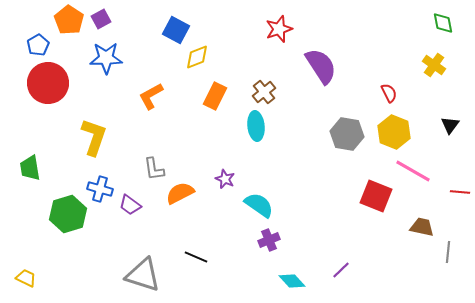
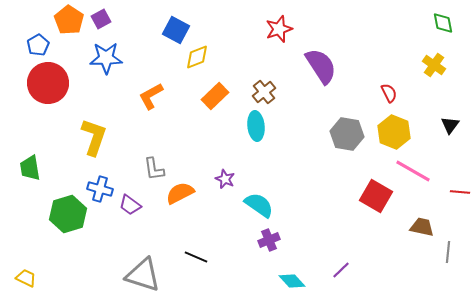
orange rectangle: rotated 20 degrees clockwise
red square: rotated 8 degrees clockwise
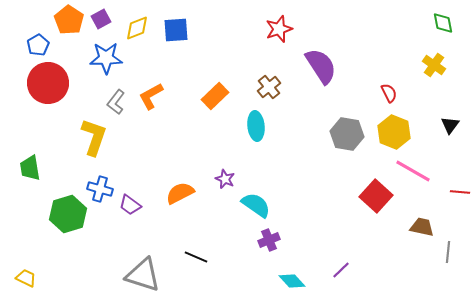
blue square: rotated 32 degrees counterclockwise
yellow diamond: moved 60 px left, 29 px up
brown cross: moved 5 px right, 5 px up
gray L-shape: moved 38 px left, 67 px up; rotated 45 degrees clockwise
red square: rotated 12 degrees clockwise
cyan semicircle: moved 3 px left
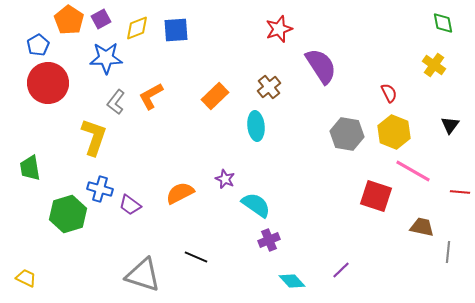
red square: rotated 24 degrees counterclockwise
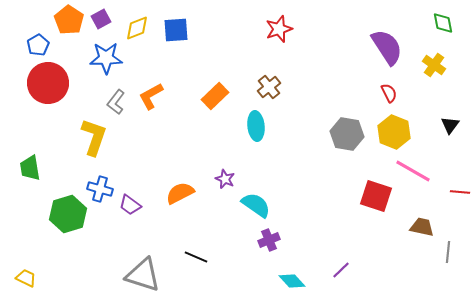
purple semicircle: moved 66 px right, 19 px up
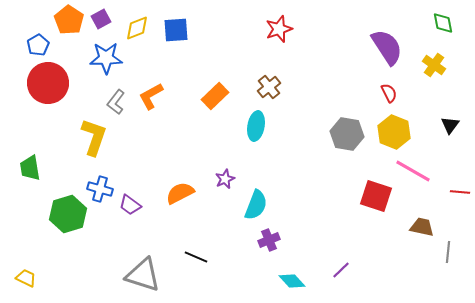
cyan ellipse: rotated 16 degrees clockwise
purple star: rotated 24 degrees clockwise
cyan semicircle: rotated 76 degrees clockwise
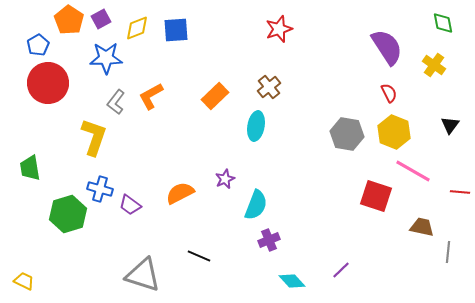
black line: moved 3 px right, 1 px up
yellow trapezoid: moved 2 px left, 3 px down
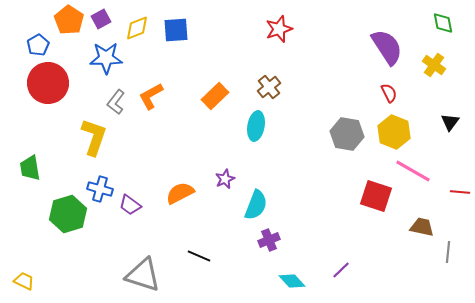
black triangle: moved 3 px up
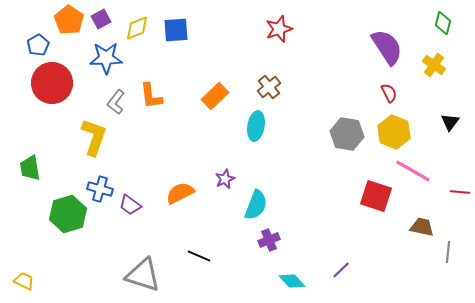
green diamond: rotated 25 degrees clockwise
red circle: moved 4 px right
orange L-shape: rotated 68 degrees counterclockwise
